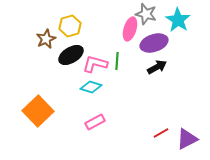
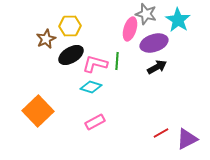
yellow hexagon: rotated 15 degrees clockwise
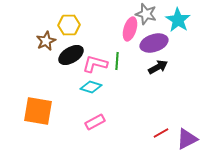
yellow hexagon: moved 1 px left, 1 px up
brown star: moved 2 px down
black arrow: moved 1 px right
orange square: rotated 36 degrees counterclockwise
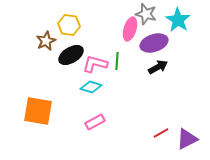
yellow hexagon: rotated 10 degrees clockwise
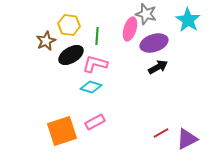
cyan star: moved 10 px right
green line: moved 20 px left, 25 px up
orange square: moved 24 px right, 20 px down; rotated 28 degrees counterclockwise
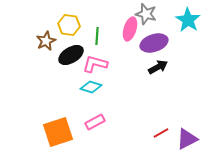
orange square: moved 4 px left, 1 px down
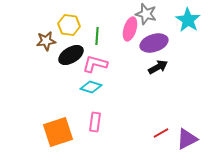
brown star: rotated 18 degrees clockwise
pink rectangle: rotated 54 degrees counterclockwise
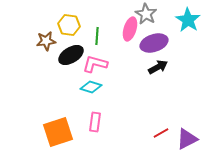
gray star: rotated 15 degrees clockwise
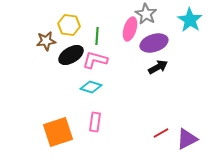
cyan star: moved 2 px right
pink L-shape: moved 4 px up
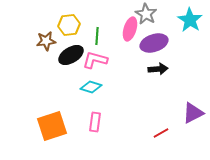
yellow hexagon: rotated 15 degrees counterclockwise
black arrow: moved 2 px down; rotated 24 degrees clockwise
orange square: moved 6 px left, 6 px up
purple triangle: moved 6 px right, 26 px up
